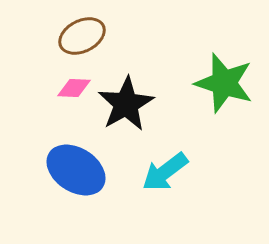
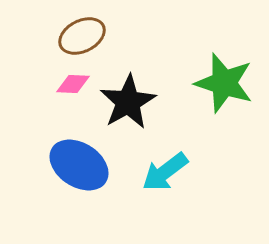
pink diamond: moved 1 px left, 4 px up
black star: moved 2 px right, 2 px up
blue ellipse: moved 3 px right, 5 px up
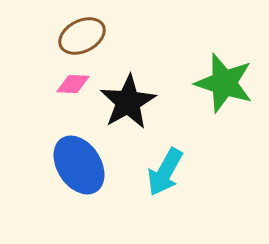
blue ellipse: rotated 24 degrees clockwise
cyan arrow: rotated 24 degrees counterclockwise
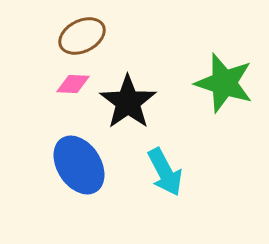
black star: rotated 6 degrees counterclockwise
cyan arrow: rotated 57 degrees counterclockwise
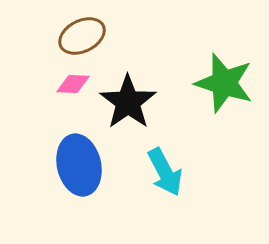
blue ellipse: rotated 20 degrees clockwise
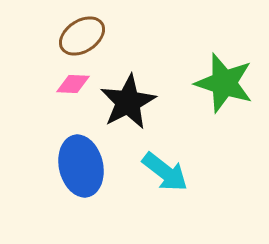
brown ellipse: rotated 6 degrees counterclockwise
black star: rotated 8 degrees clockwise
blue ellipse: moved 2 px right, 1 px down
cyan arrow: rotated 24 degrees counterclockwise
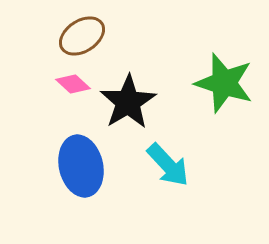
pink diamond: rotated 40 degrees clockwise
black star: rotated 4 degrees counterclockwise
cyan arrow: moved 3 px right, 7 px up; rotated 9 degrees clockwise
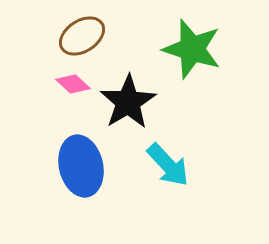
green star: moved 32 px left, 34 px up
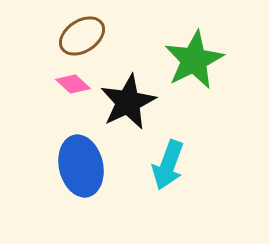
green star: moved 2 px right, 11 px down; rotated 28 degrees clockwise
black star: rotated 6 degrees clockwise
cyan arrow: rotated 63 degrees clockwise
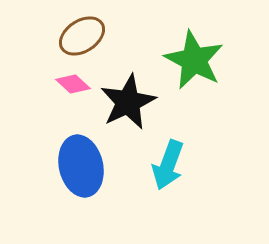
green star: rotated 18 degrees counterclockwise
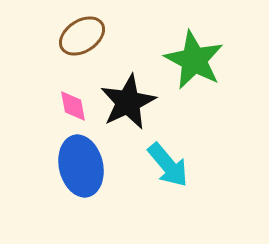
pink diamond: moved 22 px down; rotated 36 degrees clockwise
cyan arrow: rotated 60 degrees counterclockwise
